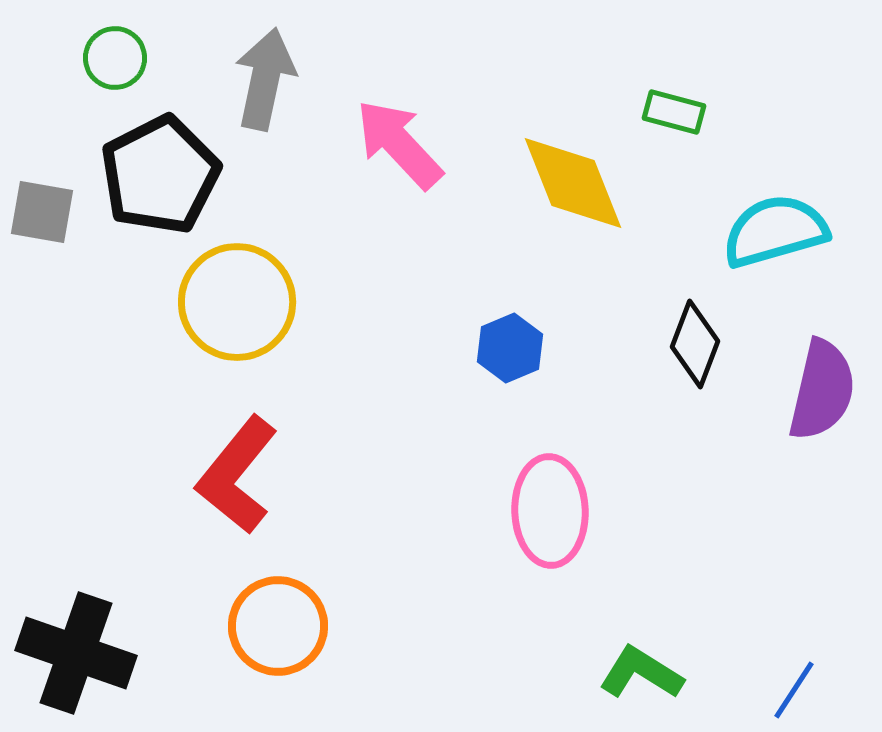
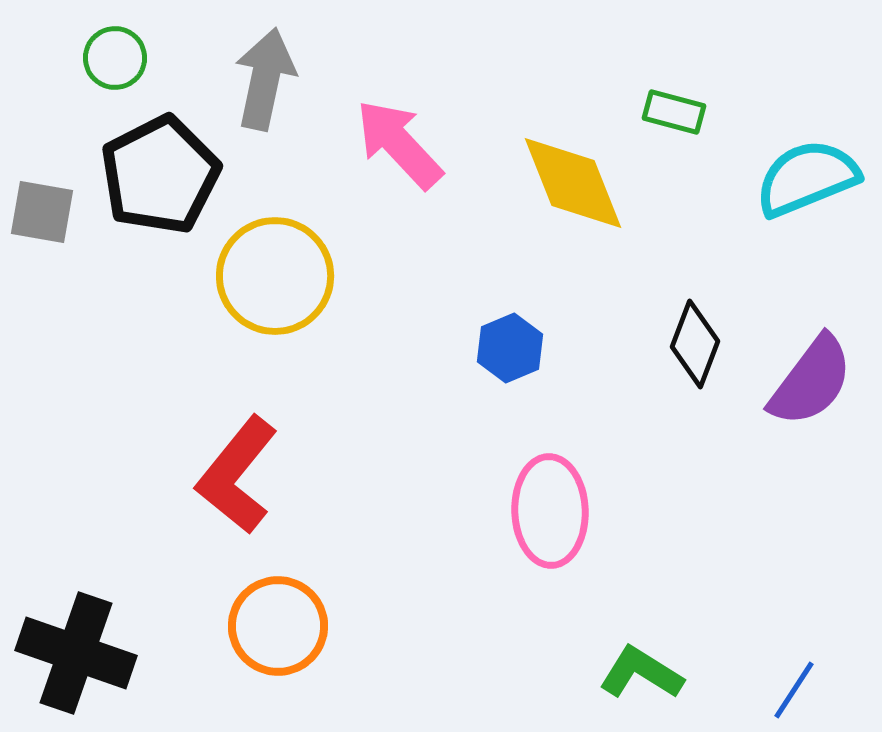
cyan semicircle: moved 32 px right, 53 px up; rotated 6 degrees counterclockwise
yellow circle: moved 38 px right, 26 px up
purple semicircle: moved 11 px left, 9 px up; rotated 24 degrees clockwise
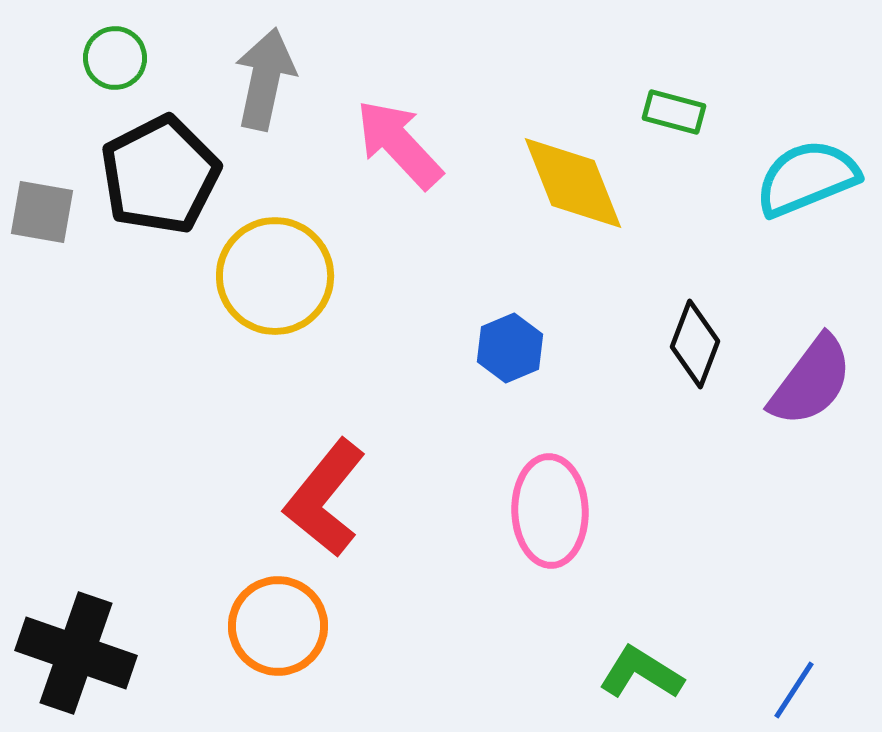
red L-shape: moved 88 px right, 23 px down
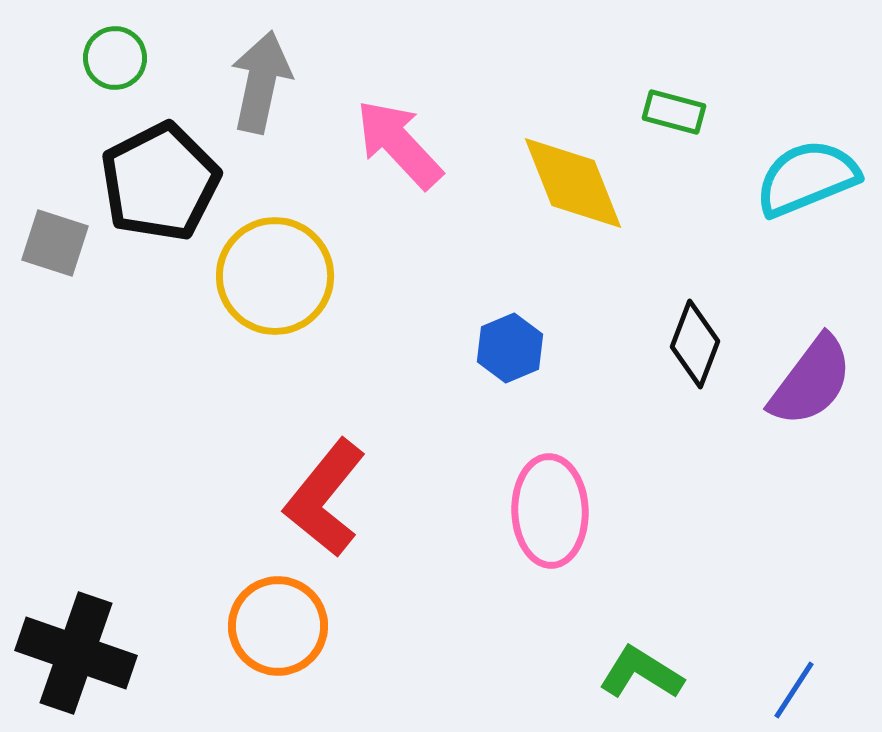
gray arrow: moved 4 px left, 3 px down
black pentagon: moved 7 px down
gray square: moved 13 px right, 31 px down; rotated 8 degrees clockwise
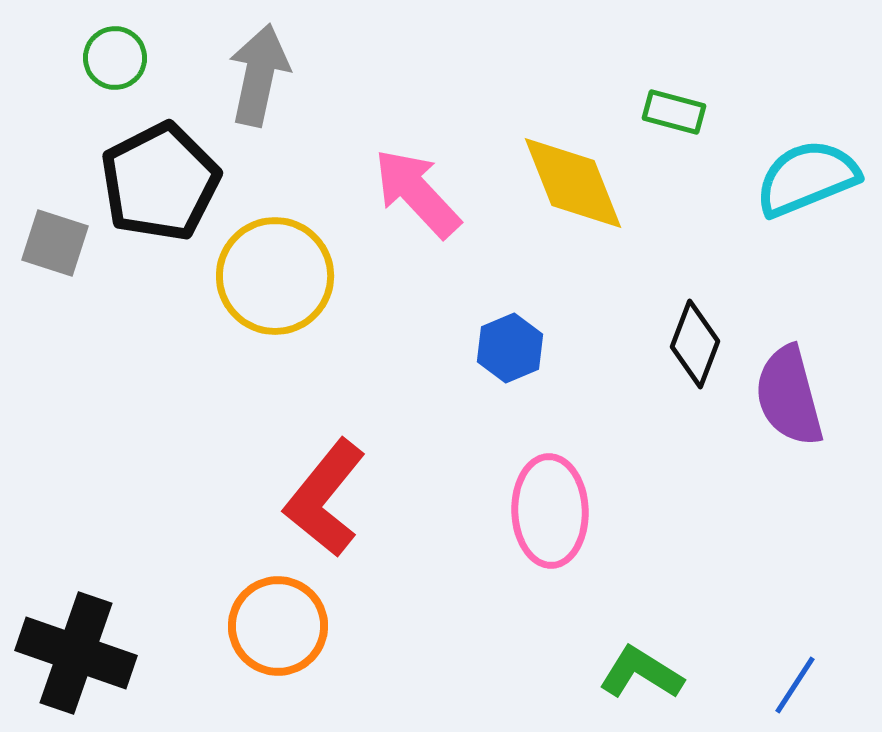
gray arrow: moved 2 px left, 7 px up
pink arrow: moved 18 px right, 49 px down
purple semicircle: moved 22 px left, 15 px down; rotated 128 degrees clockwise
blue line: moved 1 px right, 5 px up
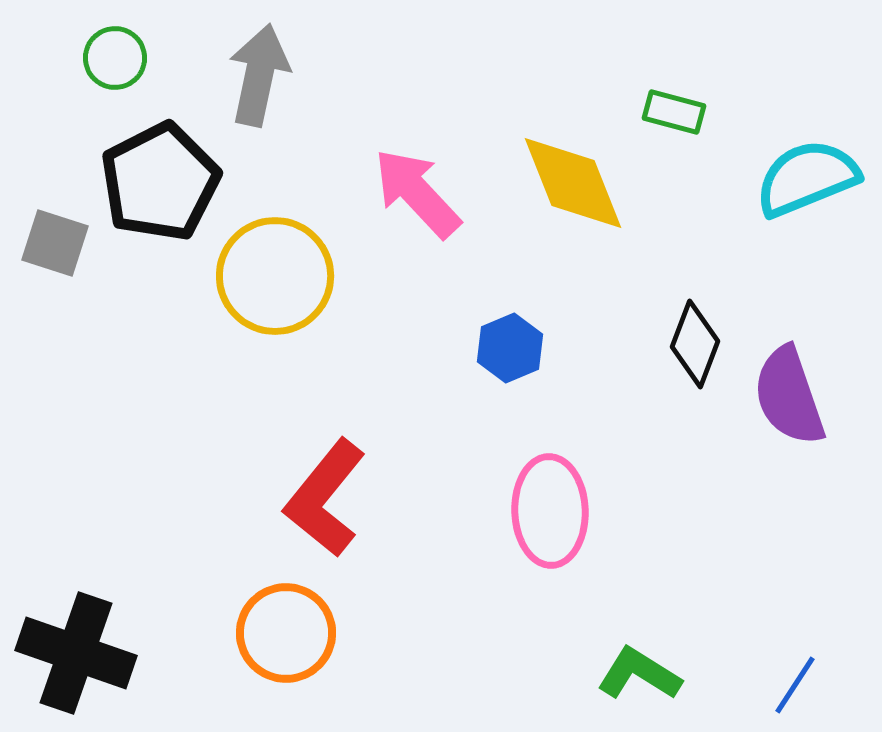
purple semicircle: rotated 4 degrees counterclockwise
orange circle: moved 8 px right, 7 px down
green L-shape: moved 2 px left, 1 px down
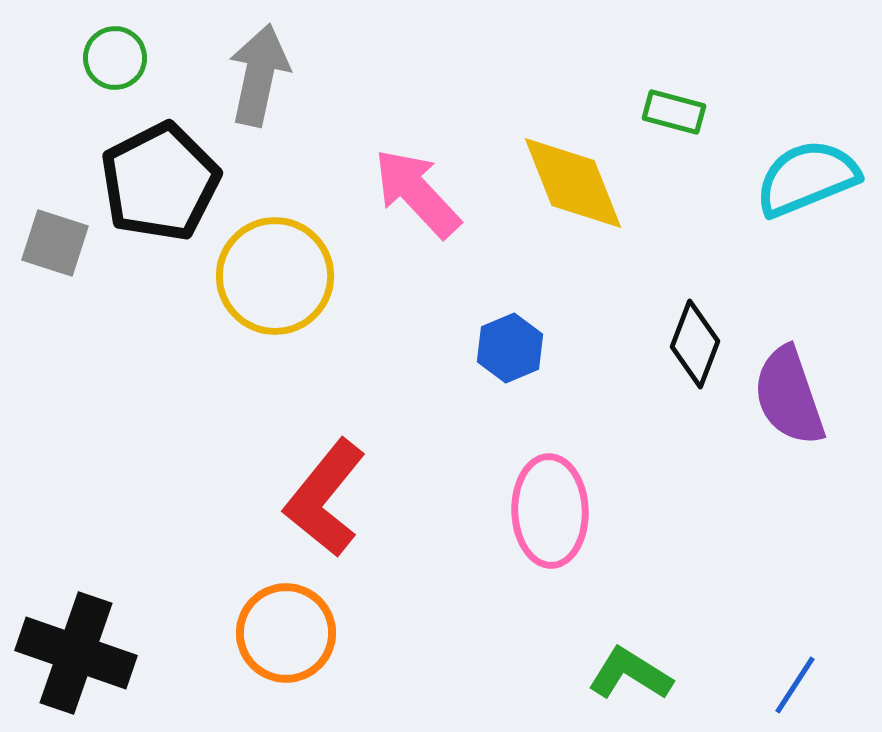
green L-shape: moved 9 px left
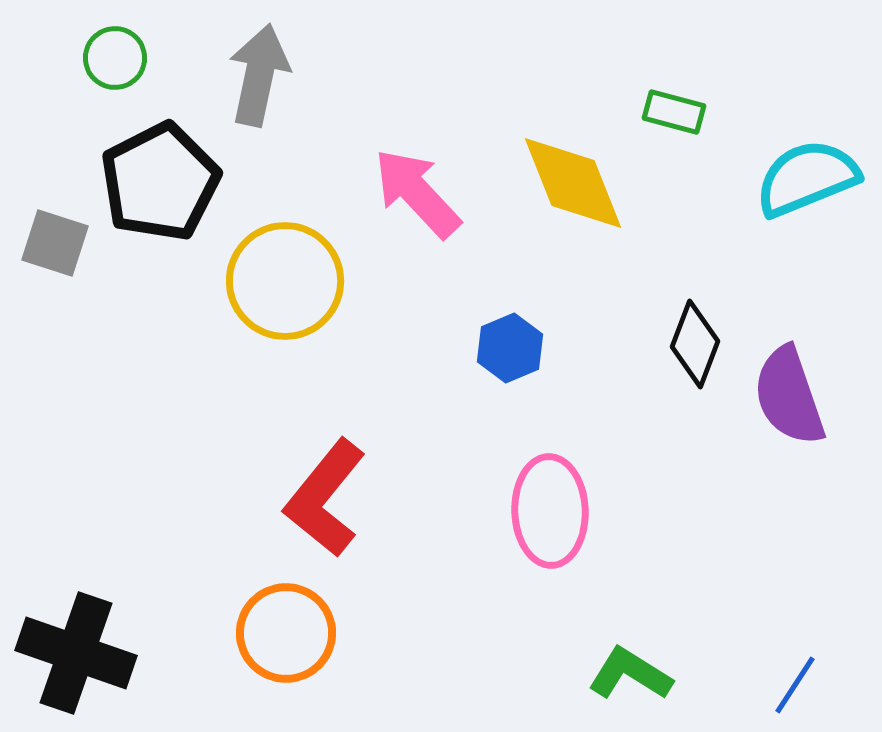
yellow circle: moved 10 px right, 5 px down
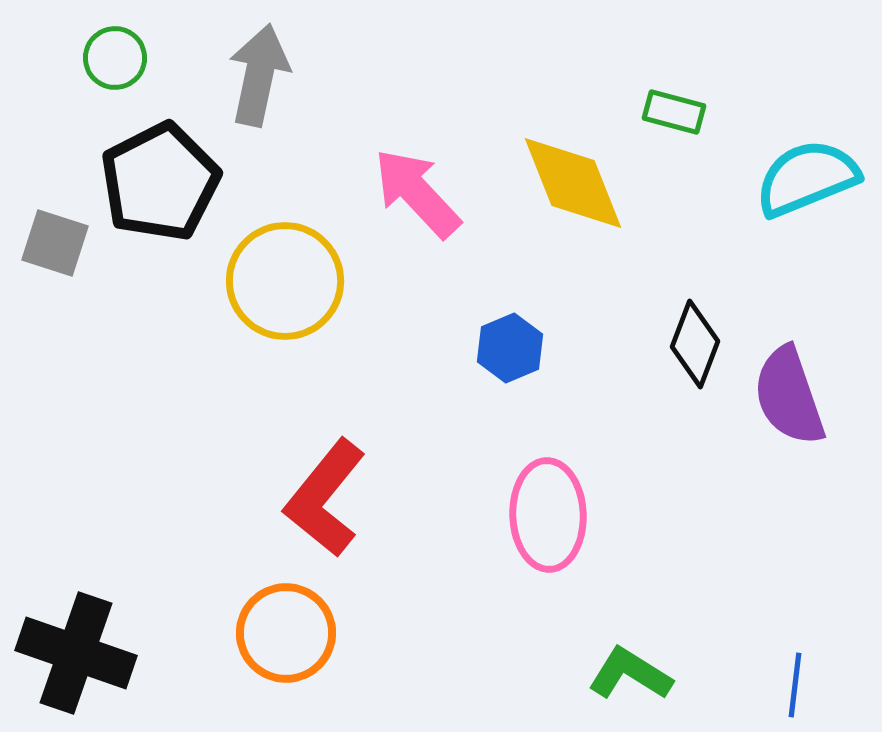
pink ellipse: moved 2 px left, 4 px down
blue line: rotated 26 degrees counterclockwise
